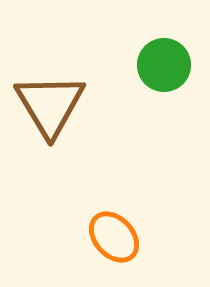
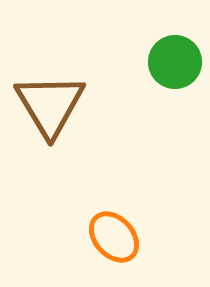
green circle: moved 11 px right, 3 px up
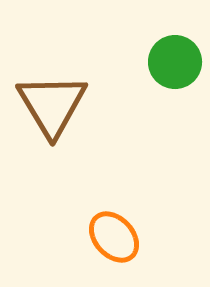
brown triangle: moved 2 px right
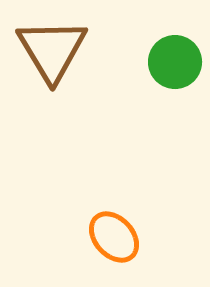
brown triangle: moved 55 px up
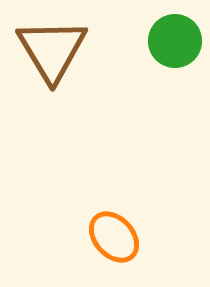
green circle: moved 21 px up
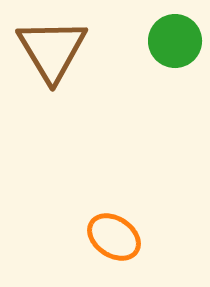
orange ellipse: rotated 14 degrees counterclockwise
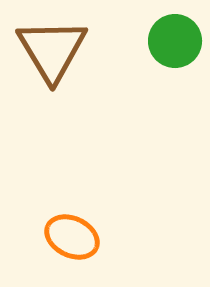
orange ellipse: moved 42 px left; rotated 8 degrees counterclockwise
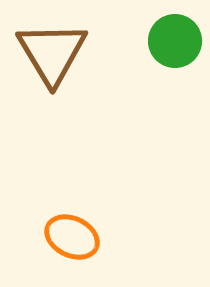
brown triangle: moved 3 px down
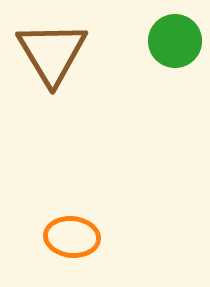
orange ellipse: rotated 20 degrees counterclockwise
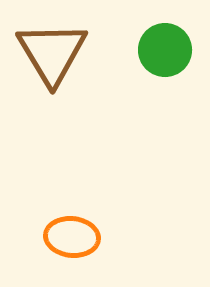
green circle: moved 10 px left, 9 px down
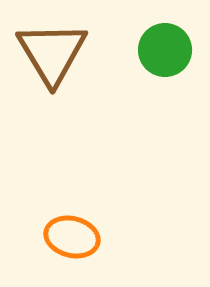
orange ellipse: rotated 8 degrees clockwise
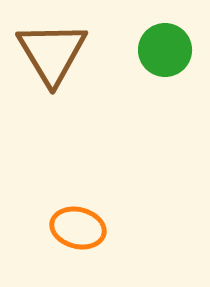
orange ellipse: moved 6 px right, 9 px up
